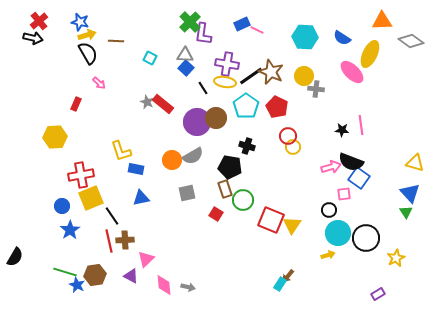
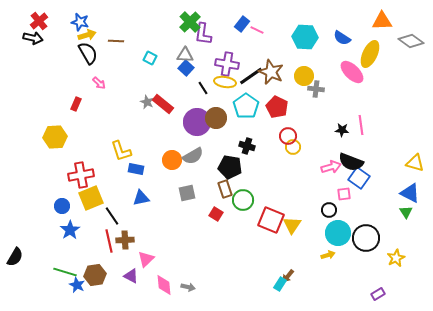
blue rectangle at (242, 24): rotated 28 degrees counterclockwise
blue triangle at (410, 193): rotated 20 degrees counterclockwise
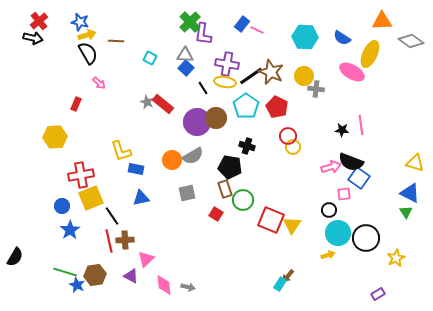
pink ellipse at (352, 72): rotated 15 degrees counterclockwise
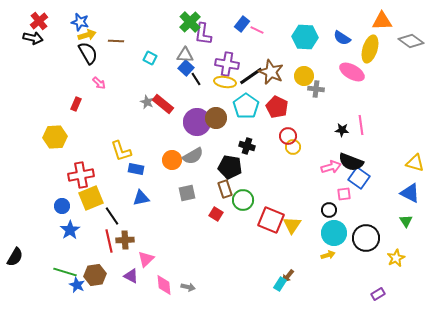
yellow ellipse at (370, 54): moved 5 px up; rotated 8 degrees counterclockwise
black line at (203, 88): moved 7 px left, 9 px up
green triangle at (406, 212): moved 9 px down
cyan circle at (338, 233): moved 4 px left
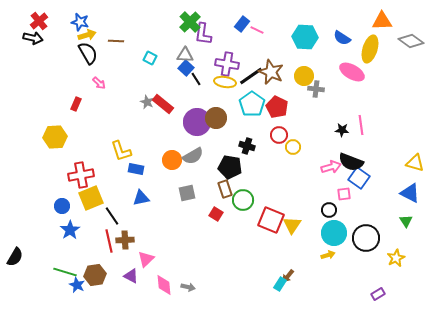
cyan pentagon at (246, 106): moved 6 px right, 2 px up
red circle at (288, 136): moved 9 px left, 1 px up
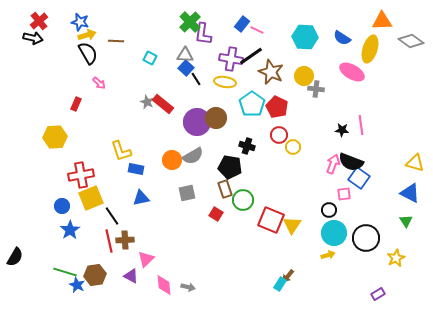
purple cross at (227, 64): moved 4 px right, 5 px up
black line at (251, 76): moved 20 px up
pink arrow at (331, 167): moved 2 px right, 3 px up; rotated 54 degrees counterclockwise
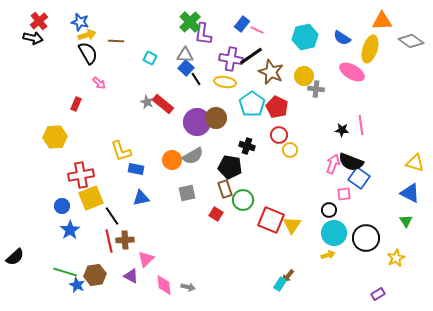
cyan hexagon at (305, 37): rotated 15 degrees counterclockwise
yellow circle at (293, 147): moved 3 px left, 3 px down
black semicircle at (15, 257): rotated 18 degrees clockwise
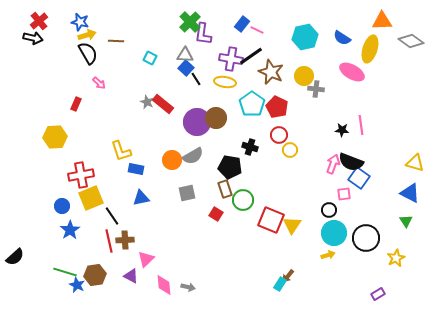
black cross at (247, 146): moved 3 px right, 1 px down
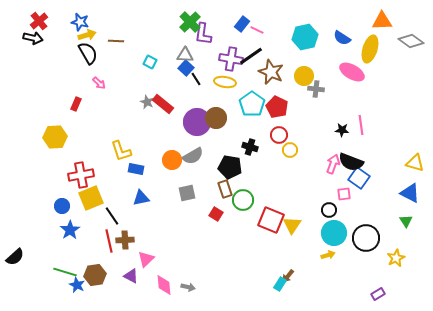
cyan square at (150, 58): moved 4 px down
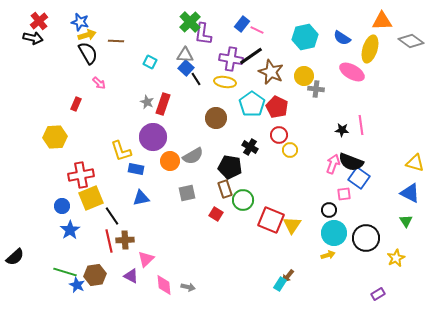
red rectangle at (163, 104): rotated 70 degrees clockwise
purple circle at (197, 122): moved 44 px left, 15 px down
black cross at (250, 147): rotated 14 degrees clockwise
orange circle at (172, 160): moved 2 px left, 1 px down
